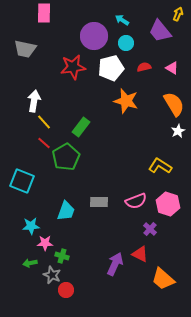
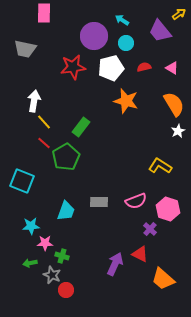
yellow arrow: moved 1 px right; rotated 32 degrees clockwise
pink hexagon: moved 5 px down
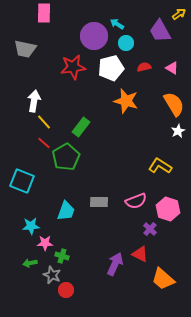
cyan arrow: moved 5 px left, 4 px down
purple trapezoid: rotated 10 degrees clockwise
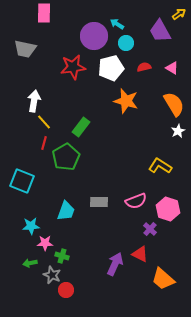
red line: rotated 64 degrees clockwise
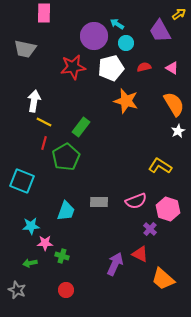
yellow line: rotated 21 degrees counterclockwise
gray star: moved 35 px left, 15 px down
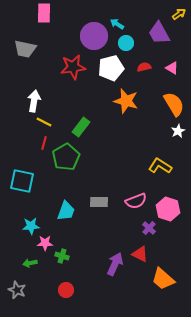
purple trapezoid: moved 1 px left, 2 px down
cyan square: rotated 10 degrees counterclockwise
purple cross: moved 1 px left, 1 px up
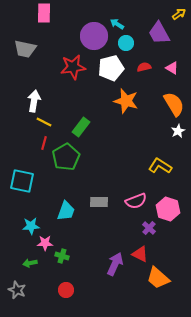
orange trapezoid: moved 5 px left, 1 px up
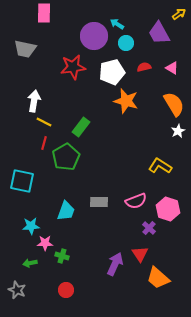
white pentagon: moved 1 px right, 4 px down
red triangle: rotated 30 degrees clockwise
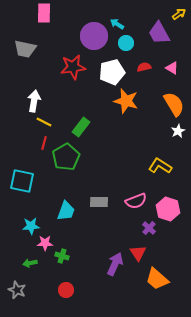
red triangle: moved 2 px left, 1 px up
orange trapezoid: moved 1 px left, 1 px down
